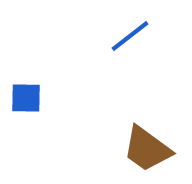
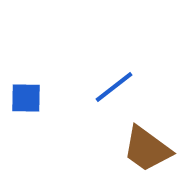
blue line: moved 16 px left, 51 px down
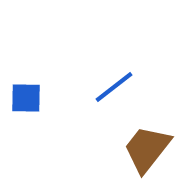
brown trapezoid: rotated 92 degrees clockwise
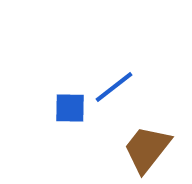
blue square: moved 44 px right, 10 px down
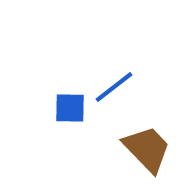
brown trapezoid: rotated 98 degrees clockwise
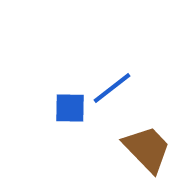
blue line: moved 2 px left, 1 px down
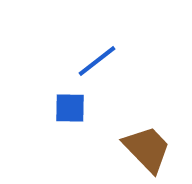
blue line: moved 15 px left, 27 px up
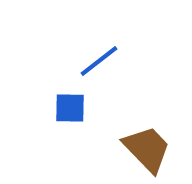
blue line: moved 2 px right
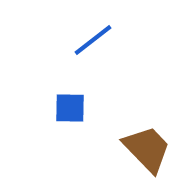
blue line: moved 6 px left, 21 px up
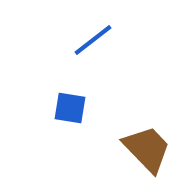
blue square: rotated 8 degrees clockwise
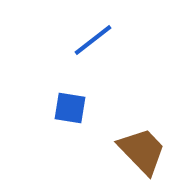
brown trapezoid: moved 5 px left, 2 px down
